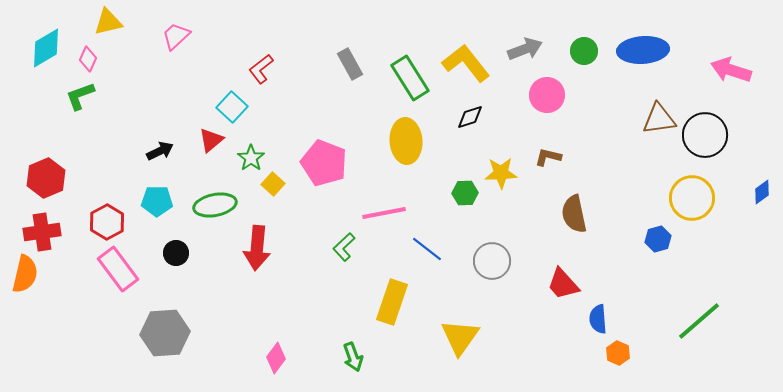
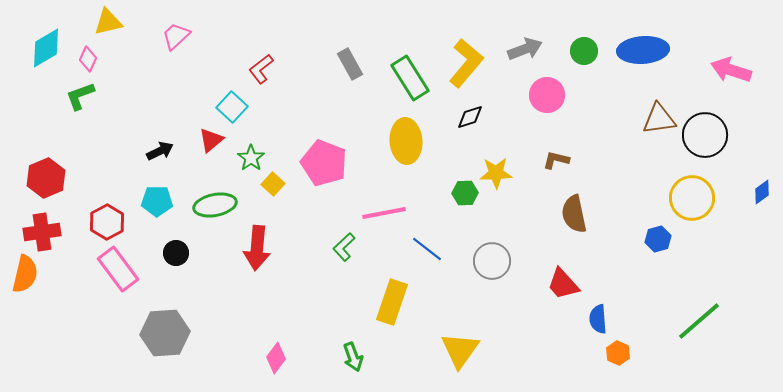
yellow L-shape at (466, 63): rotated 78 degrees clockwise
brown L-shape at (548, 157): moved 8 px right, 3 px down
yellow star at (501, 173): moved 5 px left
yellow triangle at (460, 337): moved 13 px down
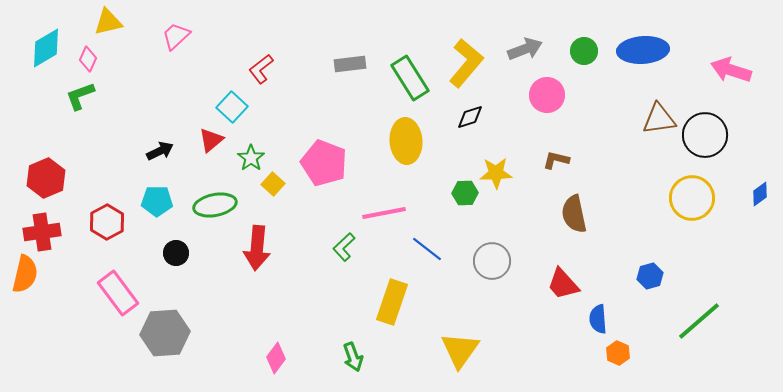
gray rectangle at (350, 64): rotated 68 degrees counterclockwise
blue diamond at (762, 192): moved 2 px left, 2 px down
blue hexagon at (658, 239): moved 8 px left, 37 px down
pink rectangle at (118, 269): moved 24 px down
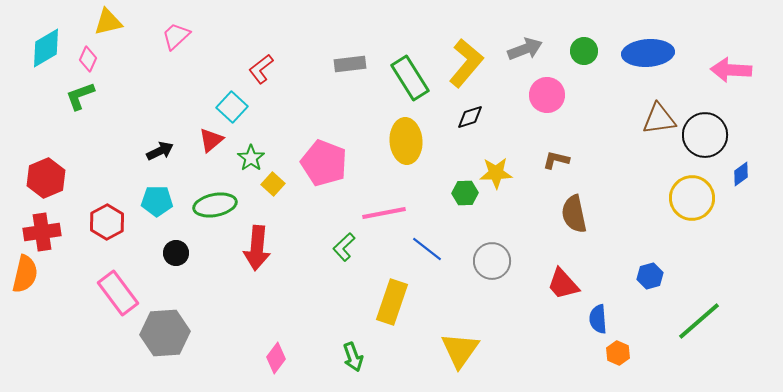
blue ellipse at (643, 50): moved 5 px right, 3 px down
pink arrow at (731, 70): rotated 15 degrees counterclockwise
blue diamond at (760, 194): moved 19 px left, 20 px up
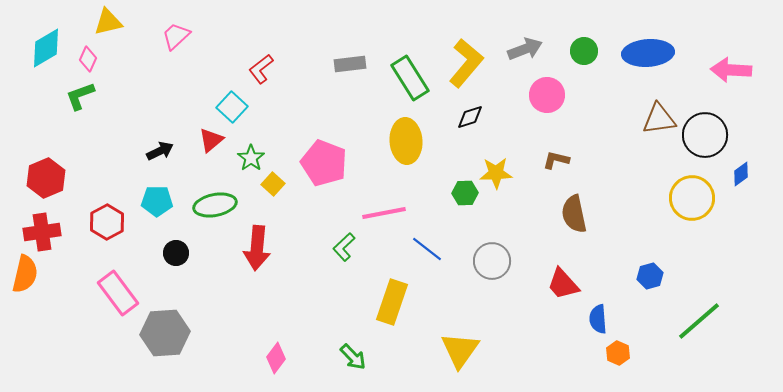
green arrow at (353, 357): rotated 24 degrees counterclockwise
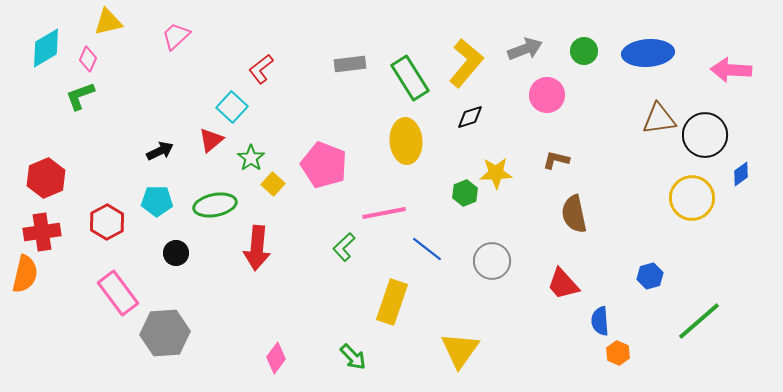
pink pentagon at (324, 163): moved 2 px down
green hexagon at (465, 193): rotated 20 degrees counterclockwise
blue semicircle at (598, 319): moved 2 px right, 2 px down
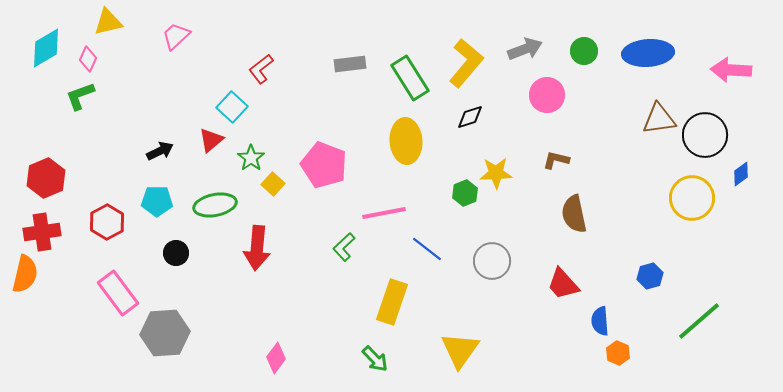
green arrow at (353, 357): moved 22 px right, 2 px down
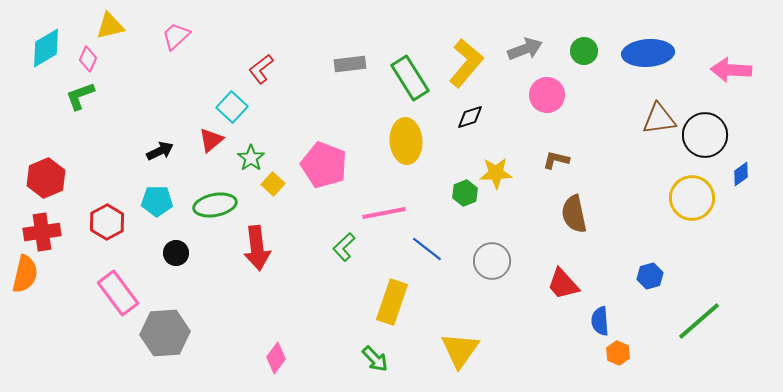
yellow triangle at (108, 22): moved 2 px right, 4 px down
red arrow at (257, 248): rotated 12 degrees counterclockwise
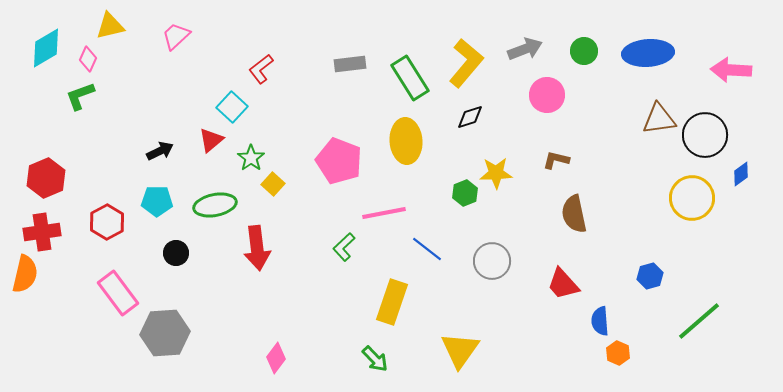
pink pentagon at (324, 165): moved 15 px right, 4 px up
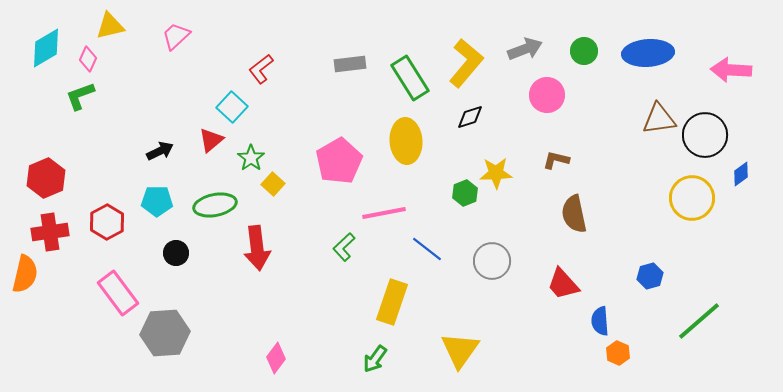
pink pentagon at (339, 161): rotated 21 degrees clockwise
red cross at (42, 232): moved 8 px right
green arrow at (375, 359): rotated 80 degrees clockwise
